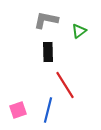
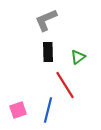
gray L-shape: rotated 35 degrees counterclockwise
green triangle: moved 1 px left, 26 px down
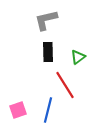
gray L-shape: rotated 10 degrees clockwise
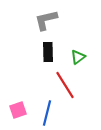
blue line: moved 1 px left, 3 px down
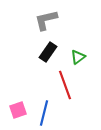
black rectangle: rotated 36 degrees clockwise
red line: rotated 12 degrees clockwise
blue line: moved 3 px left
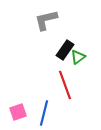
black rectangle: moved 17 px right, 2 px up
pink square: moved 2 px down
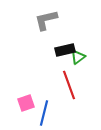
black rectangle: rotated 42 degrees clockwise
red line: moved 4 px right
pink square: moved 8 px right, 9 px up
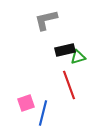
green triangle: rotated 21 degrees clockwise
blue line: moved 1 px left
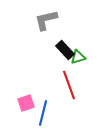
black rectangle: rotated 60 degrees clockwise
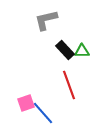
green triangle: moved 4 px right, 6 px up; rotated 14 degrees clockwise
blue line: rotated 55 degrees counterclockwise
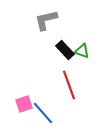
green triangle: rotated 21 degrees clockwise
pink square: moved 2 px left, 1 px down
